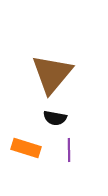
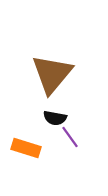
purple line: moved 1 px right, 13 px up; rotated 35 degrees counterclockwise
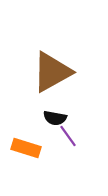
brown triangle: moved 2 px up; rotated 21 degrees clockwise
purple line: moved 2 px left, 1 px up
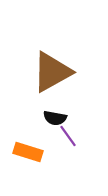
orange rectangle: moved 2 px right, 4 px down
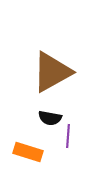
black semicircle: moved 5 px left
purple line: rotated 40 degrees clockwise
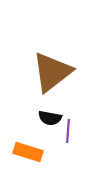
brown triangle: rotated 9 degrees counterclockwise
purple line: moved 5 px up
